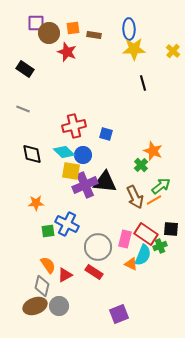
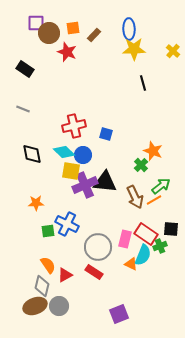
brown rectangle at (94, 35): rotated 56 degrees counterclockwise
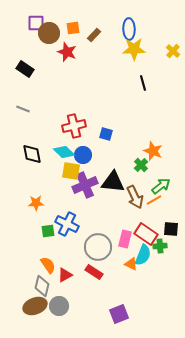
black triangle at (105, 182): moved 8 px right
green cross at (160, 246): rotated 16 degrees clockwise
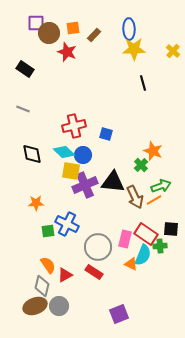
green arrow at (161, 186): rotated 18 degrees clockwise
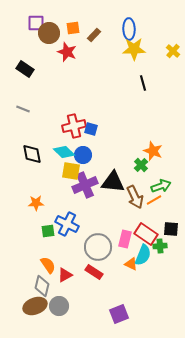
blue square at (106, 134): moved 15 px left, 5 px up
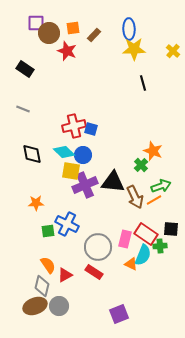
red star at (67, 52): moved 1 px up
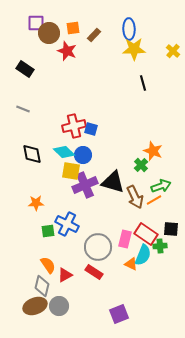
black triangle at (113, 182): rotated 10 degrees clockwise
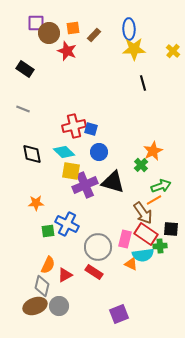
orange star at (153, 151): rotated 24 degrees clockwise
blue circle at (83, 155): moved 16 px right, 3 px up
brown arrow at (135, 197): moved 8 px right, 16 px down; rotated 10 degrees counterclockwise
cyan semicircle at (143, 255): rotated 60 degrees clockwise
orange semicircle at (48, 265): rotated 60 degrees clockwise
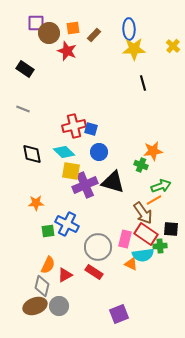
yellow cross at (173, 51): moved 5 px up
orange star at (153, 151): rotated 18 degrees clockwise
green cross at (141, 165): rotated 24 degrees counterclockwise
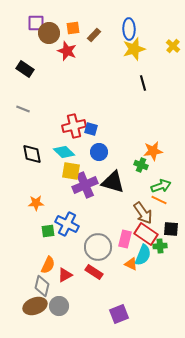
yellow star at (134, 49): rotated 15 degrees counterclockwise
orange line at (154, 200): moved 5 px right; rotated 56 degrees clockwise
cyan semicircle at (143, 255): rotated 60 degrees counterclockwise
